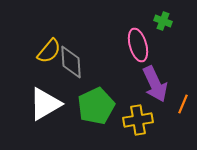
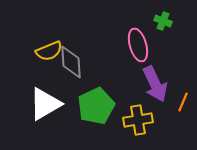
yellow semicircle: rotated 28 degrees clockwise
orange line: moved 2 px up
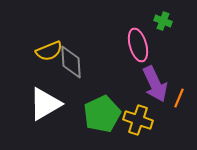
orange line: moved 4 px left, 4 px up
green pentagon: moved 6 px right, 8 px down
yellow cross: rotated 28 degrees clockwise
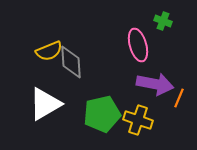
purple arrow: rotated 54 degrees counterclockwise
green pentagon: rotated 12 degrees clockwise
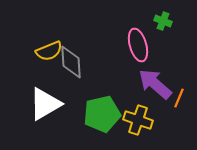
purple arrow: rotated 150 degrees counterclockwise
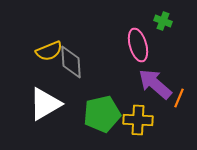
yellow cross: rotated 16 degrees counterclockwise
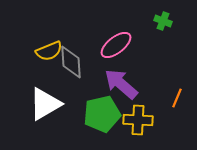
pink ellipse: moved 22 px left; rotated 68 degrees clockwise
purple arrow: moved 34 px left
orange line: moved 2 px left
